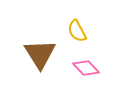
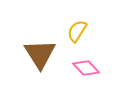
yellow semicircle: rotated 60 degrees clockwise
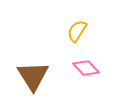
brown triangle: moved 7 px left, 22 px down
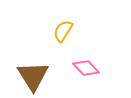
yellow semicircle: moved 14 px left
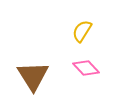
yellow semicircle: moved 19 px right
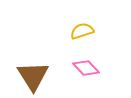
yellow semicircle: rotated 40 degrees clockwise
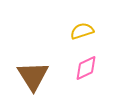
pink diamond: rotated 72 degrees counterclockwise
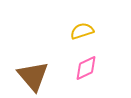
brown triangle: rotated 8 degrees counterclockwise
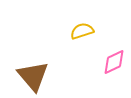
pink diamond: moved 28 px right, 6 px up
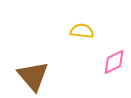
yellow semicircle: rotated 25 degrees clockwise
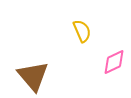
yellow semicircle: rotated 60 degrees clockwise
